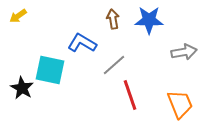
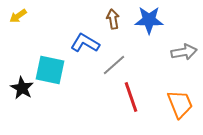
blue L-shape: moved 3 px right
red line: moved 1 px right, 2 px down
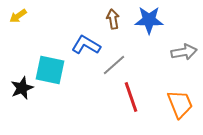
blue L-shape: moved 1 px right, 2 px down
black star: rotated 20 degrees clockwise
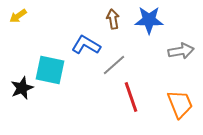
gray arrow: moved 3 px left, 1 px up
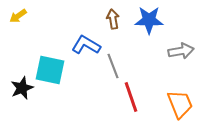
gray line: moved 1 px left, 1 px down; rotated 70 degrees counterclockwise
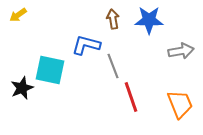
yellow arrow: moved 1 px up
blue L-shape: rotated 16 degrees counterclockwise
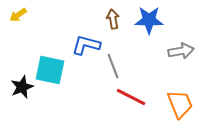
black star: moved 1 px up
red line: rotated 44 degrees counterclockwise
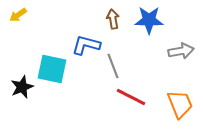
cyan square: moved 2 px right, 1 px up
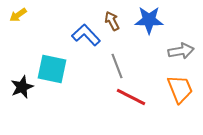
brown arrow: moved 1 px left, 2 px down; rotated 18 degrees counterclockwise
blue L-shape: moved 10 px up; rotated 32 degrees clockwise
gray line: moved 4 px right
orange trapezoid: moved 15 px up
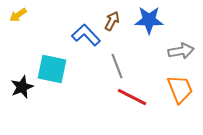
brown arrow: rotated 54 degrees clockwise
red line: moved 1 px right
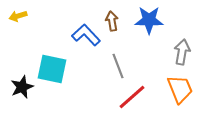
yellow arrow: moved 1 px down; rotated 18 degrees clockwise
brown arrow: rotated 36 degrees counterclockwise
gray arrow: moved 1 px right, 1 px down; rotated 70 degrees counterclockwise
gray line: moved 1 px right
red line: rotated 68 degrees counterclockwise
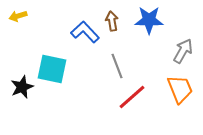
blue L-shape: moved 1 px left, 3 px up
gray arrow: moved 1 px right, 1 px up; rotated 20 degrees clockwise
gray line: moved 1 px left
